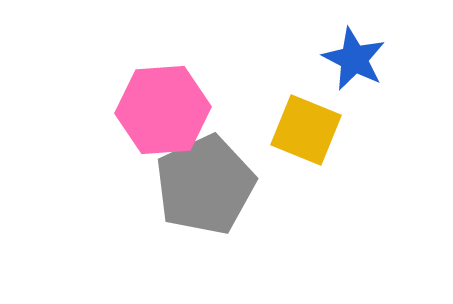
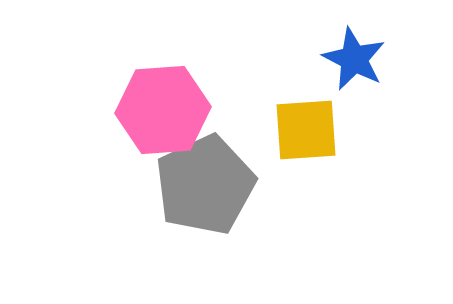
yellow square: rotated 26 degrees counterclockwise
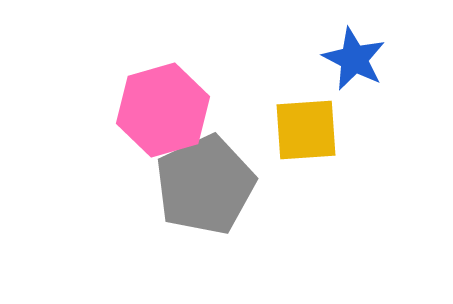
pink hexagon: rotated 12 degrees counterclockwise
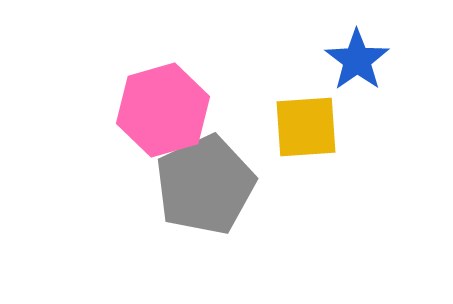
blue star: moved 3 px right, 1 px down; rotated 10 degrees clockwise
yellow square: moved 3 px up
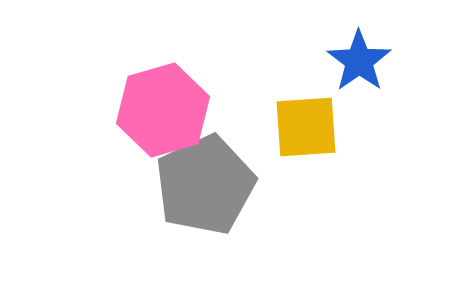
blue star: moved 2 px right, 1 px down
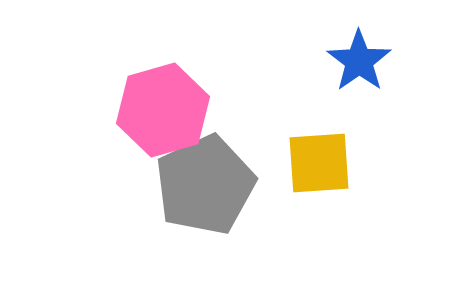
yellow square: moved 13 px right, 36 px down
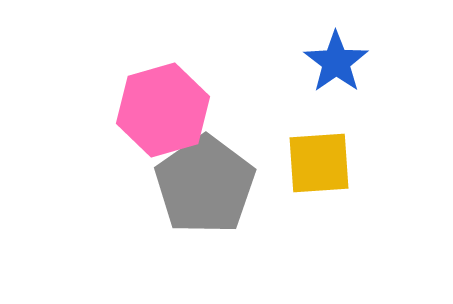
blue star: moved 23 px left, 1 px down
gray pentagon: rotated 10 degrees counterclockwise
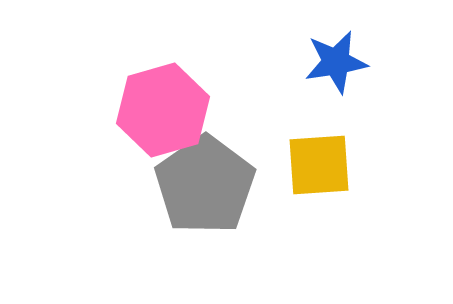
blue star: rotated 26 degrees clockwise
yellow square: moved 2 px down
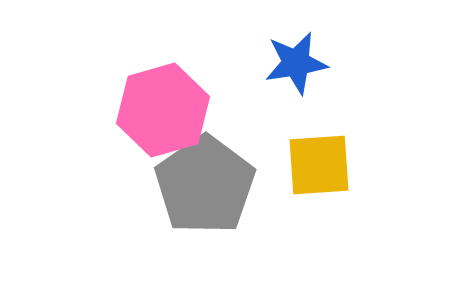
blue star: moved 40 px left, 1 px down
